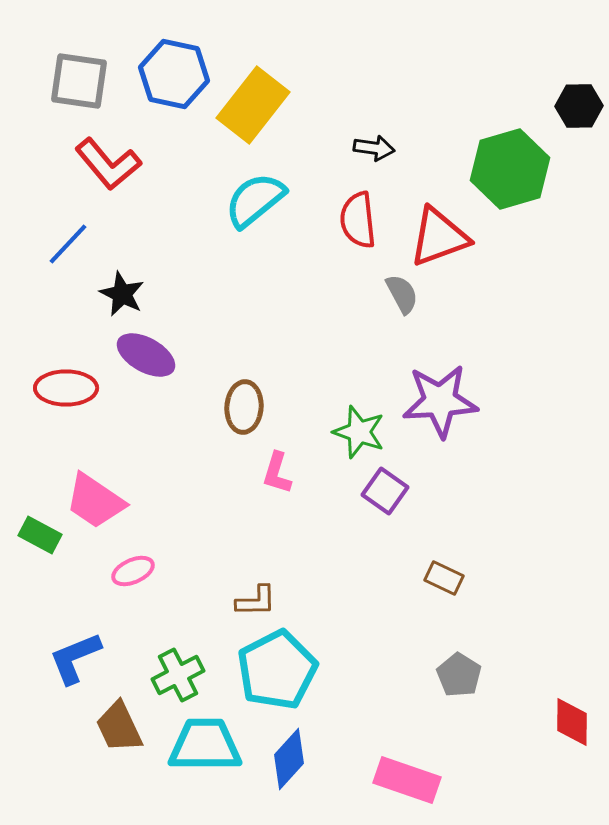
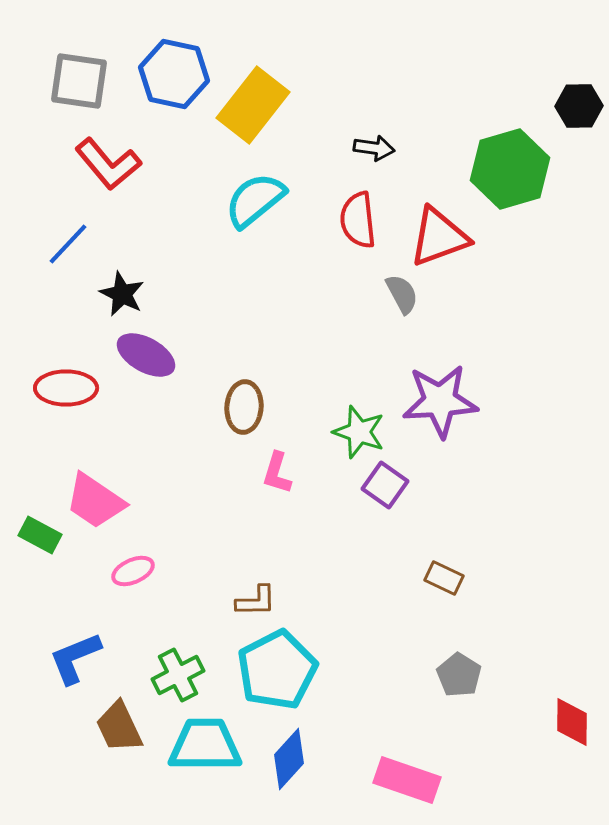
purple square: moved 6 px up
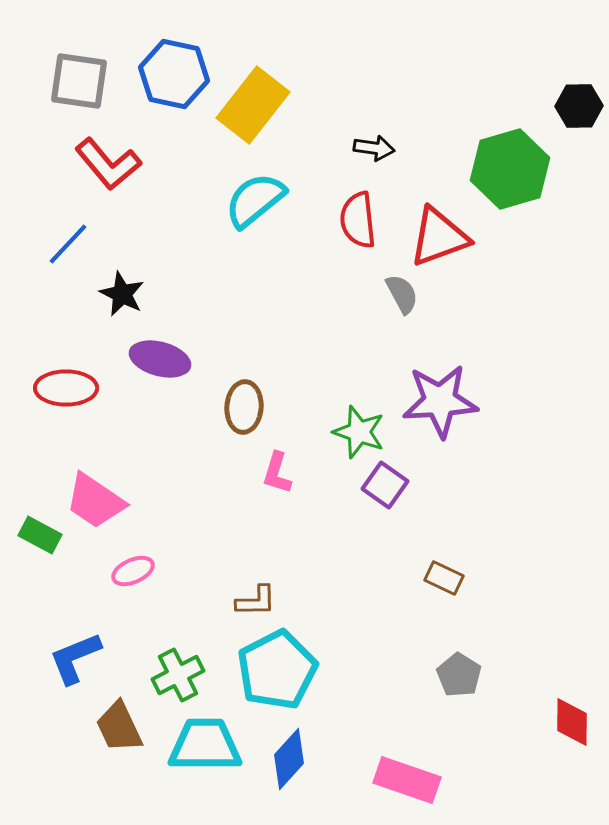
purple ellipse: moved 14 px right, 4 px down; rotated 14 degrees counterclockwise
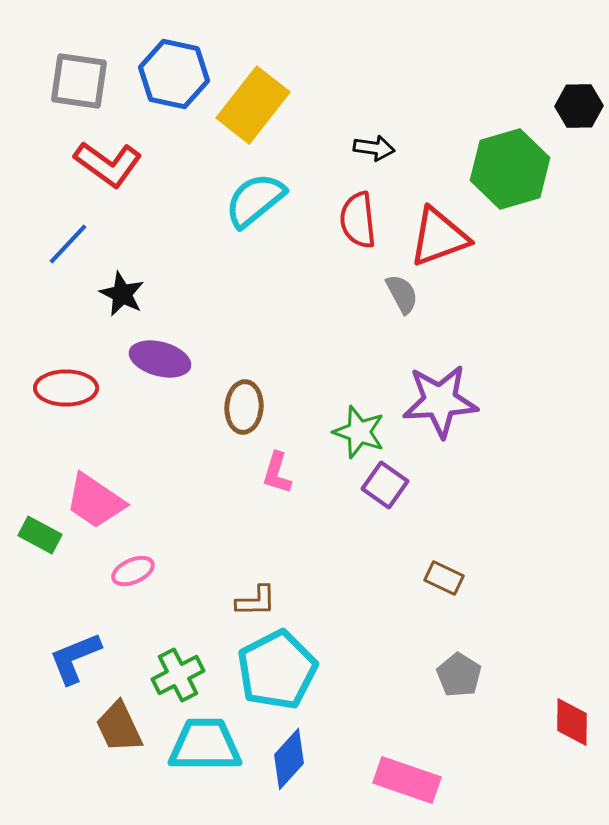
red L-shape: rotated 14 degrees counterclockwise
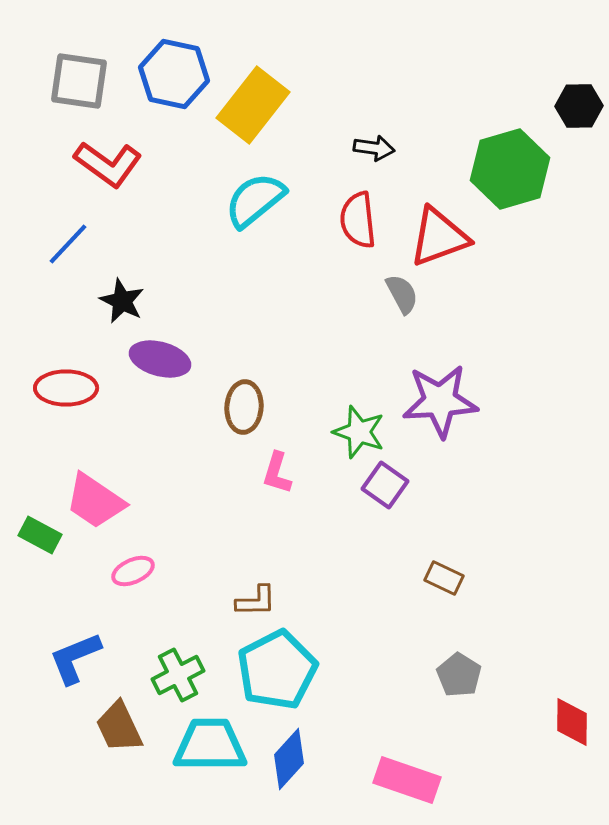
black star: moved 7 px down
cyan trapezoid: moved 5 px right
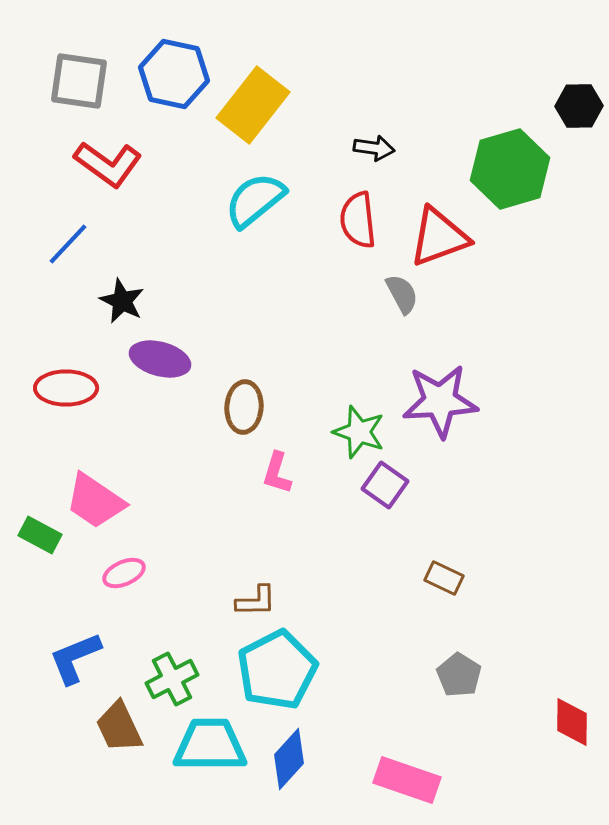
pink ellipse: moved 9 px left, 2 px down
green cross: moved 6 px left, 4 px down
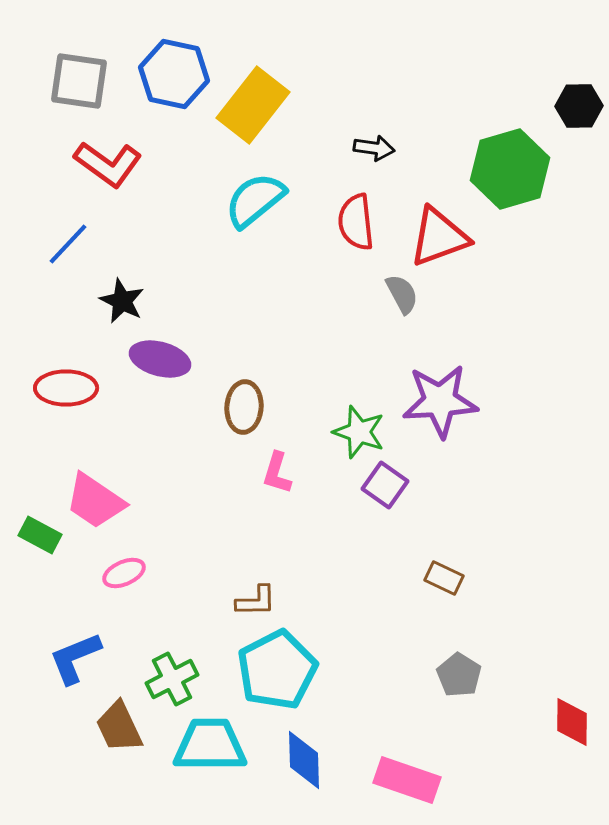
red semicircle: moved 2 px left, 2 px down
blue diamond: moved 15 px right, 1 px down; rotated 44 degrees counterclockwise
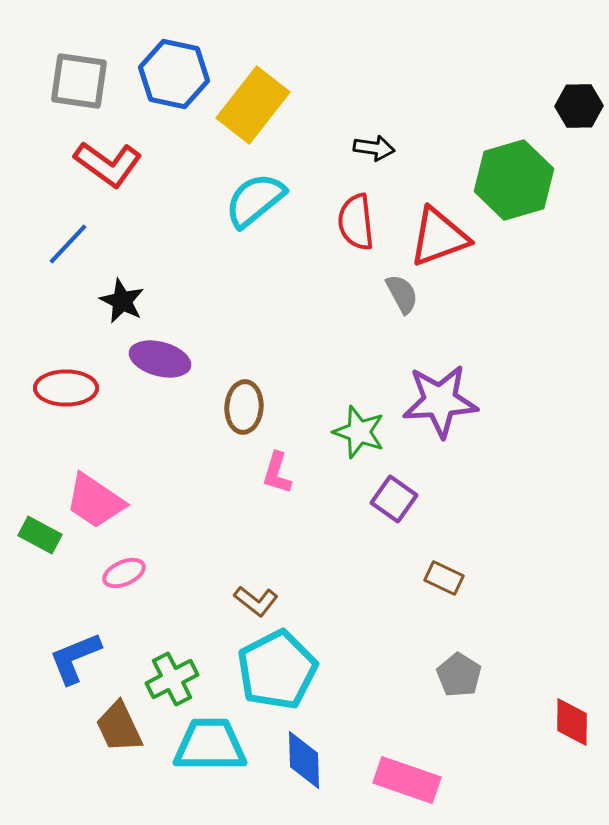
green hexagon: moved 4 px right, 11 px down
purple square: moved 9 px right, 14 px down
brown L-shape: rotated 39 degrees clockwise
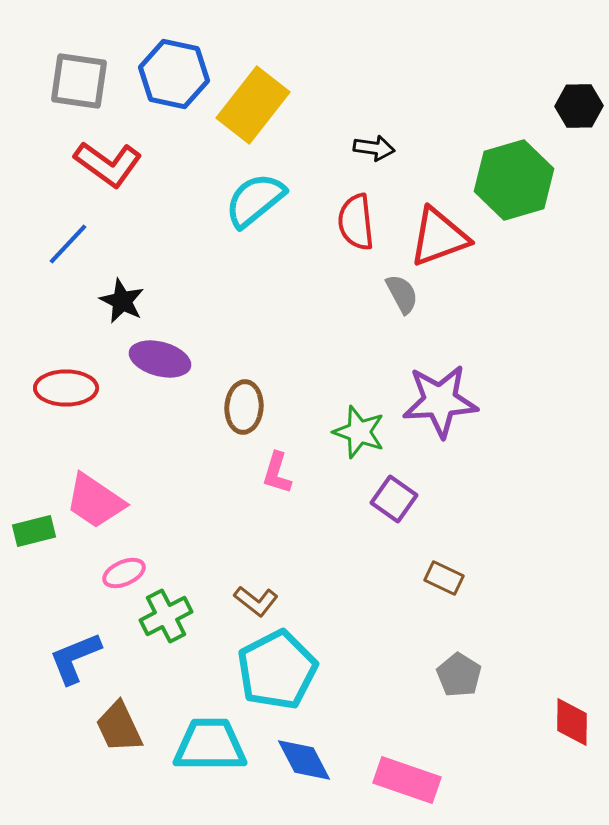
green rectangle: moved 6 px left, 4 px up; rotated 42 degrees counterclockwise
green cross: moved 6 px left, 63 px up
blue diamond: rotated 26 degrees counterclockwise
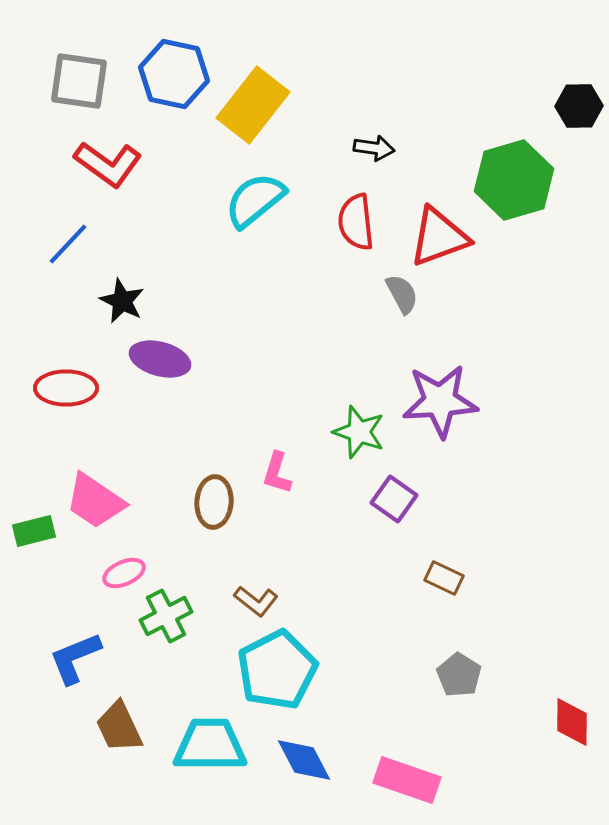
brown ellipse: moved 30 px left, 95 px down
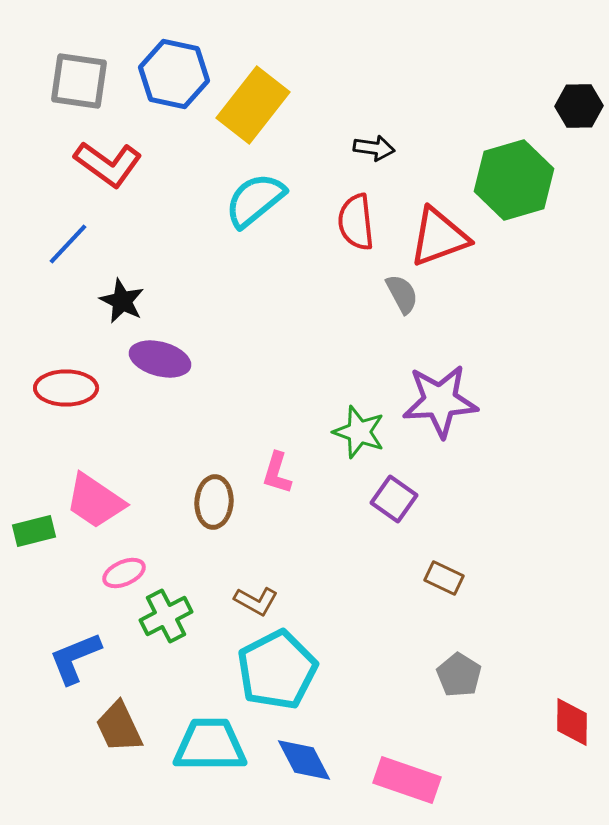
brown L-shape: rotated 9 degrees counterclockwise
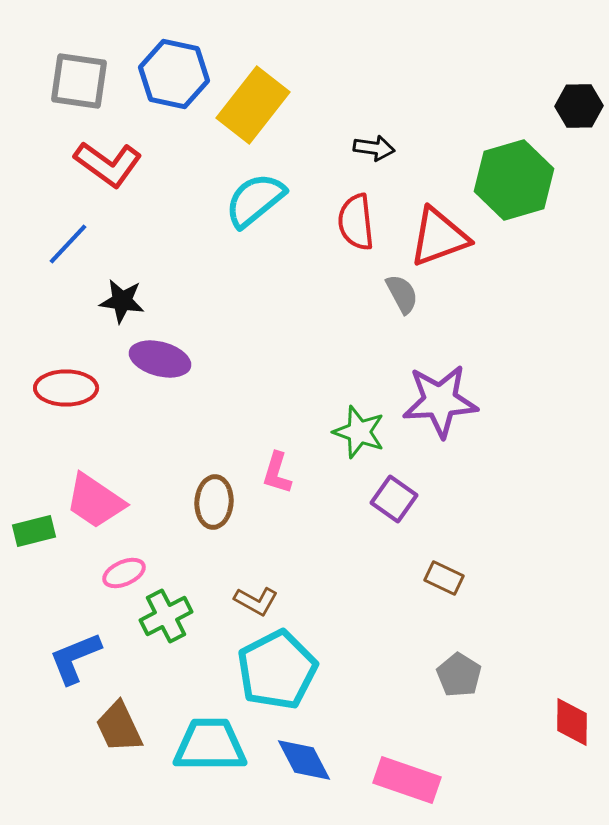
black star: rotated 18 degrees counterclockwise
